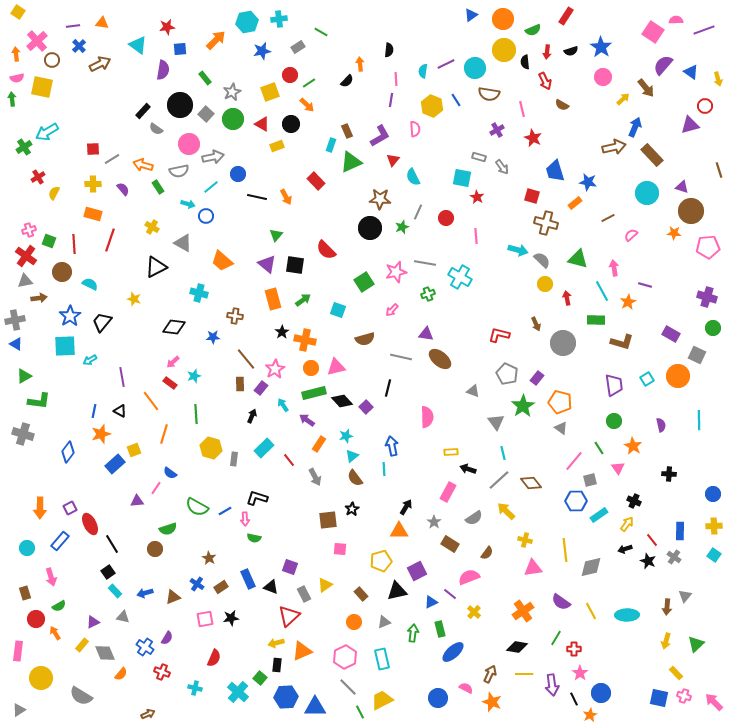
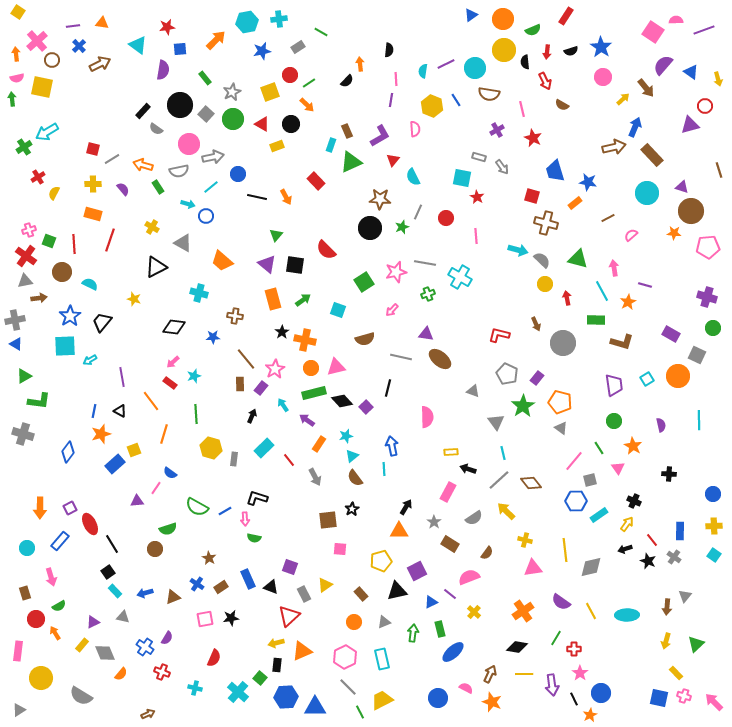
red square at (93, 149): rotated 16 degrees clockwise
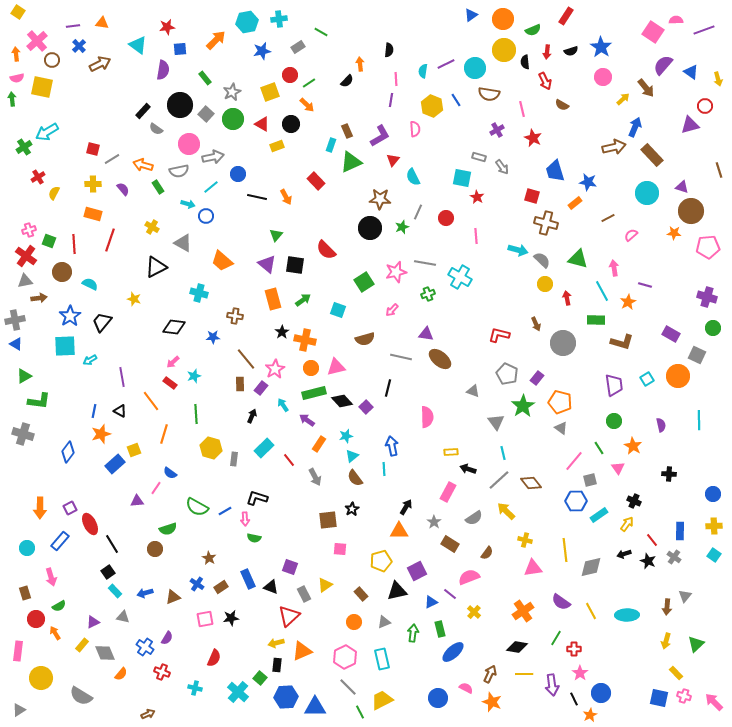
black arrow at (625, 549): moved 1 px left, 5 px down
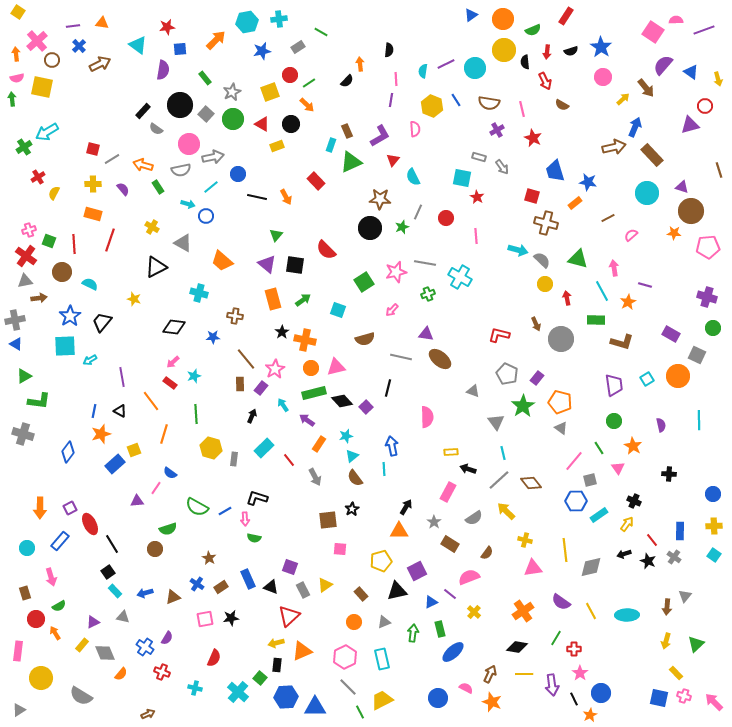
brown semicircle at (489, 94): moved 9 px down
gray semicircle at (179, 171): moved 2 px right, 1 px up
gray circle at (563, 343): moved 2 px left, 4 px up
gray rectangle at (304, 594): moved 1 px left, 4 px up
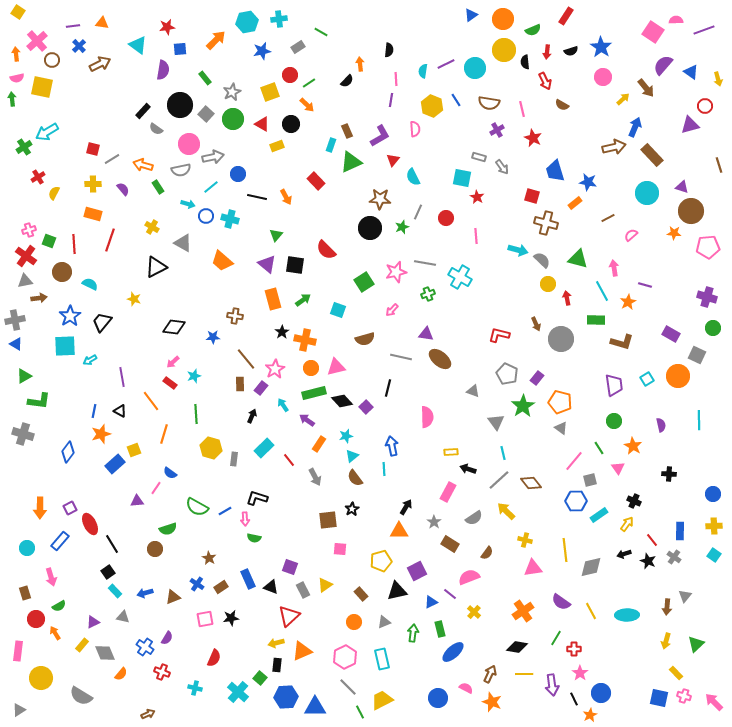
brown line at (719, 170): moved 5 px up
yellow circle at (545, 284): moved 3 px right
cyan cross at (199, 293): moved 31 px right, 74 px up
